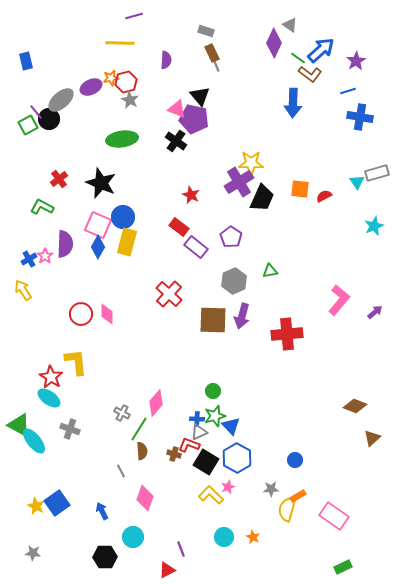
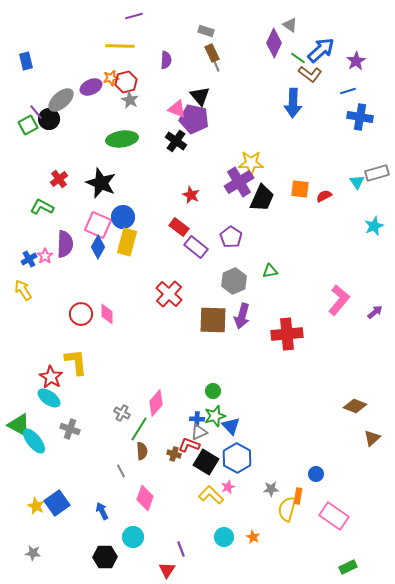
yellow line at (120, 43): moved 3 px down
blue circle at (295, 460): moved 21 px right, 14 px down
orange rectangle at (298, 496): rotated 49 degrees counterclockwise
green rectangle at (343, 567): moved 5 px right
red triangle at (167, 570): rotated 30 degrees counterclockwise
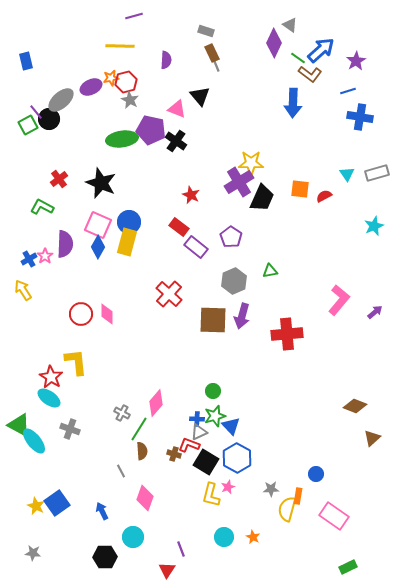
purple pentagon at (194, 119): moved 43 px left, 11 px down
cyan triangle at (357, 182): moved 10 px left, 8 px up
blue circle at (123, 217): moved 6 px right, 5 px down
yellow L-shape at (211, 495): rotated 120 degrees counterclockwise
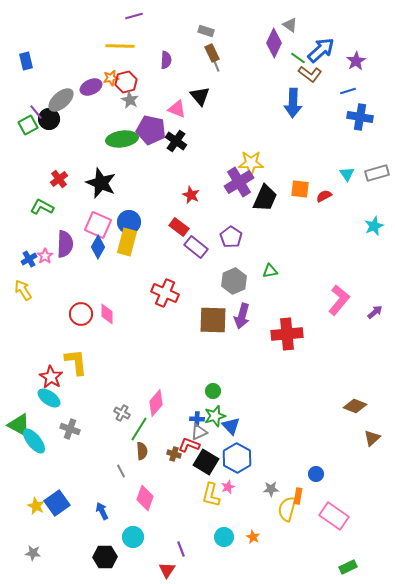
black trapezoid at (262, 198): moved 3 px right
red cross at (169, 294): moved 4 px left, 1 px up; rotated 20 degrees counterclockwise
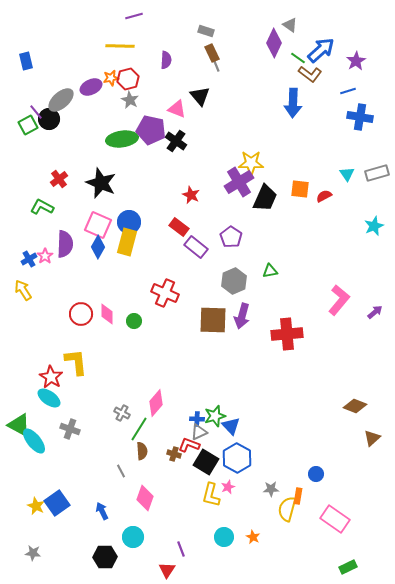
red hexagon at (126, 82): moved 2 px right, 3 px up
green circle at (213, 391): moved 79 px left, 70 px up
pink rectangle at (334, 516): moved 1 px right, 3 px down
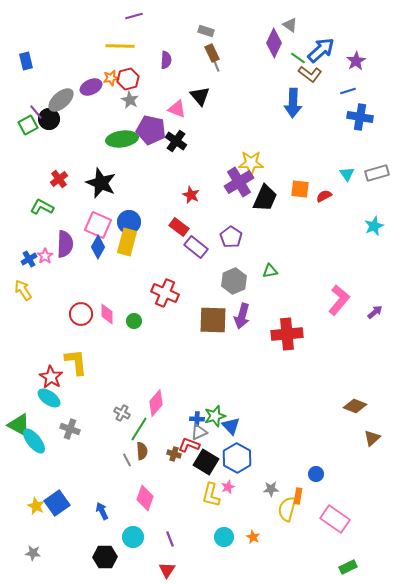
gray line at (121, 471): moved 6 px right, 11 px up
purple line at (181, 549): moved 11 px left, 10 px up
